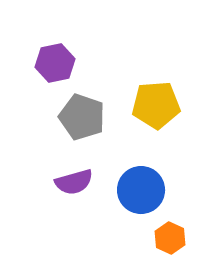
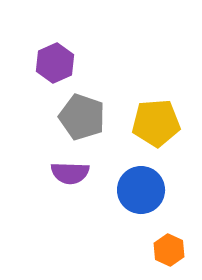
purple hexagon: rotated 12 degrees counterclockwise
yellow pentagon: moved 18 px down
purple semicircle: moved 4 px left, 9 px up; rotated 18 degrees clockwise
orange hexagon: moved 1 px left, 12 px down
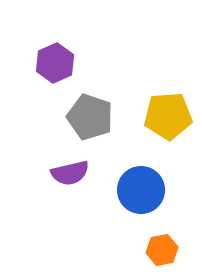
gray pentagon: moved 8 px right
yellow pentagon: moved 12 px right, 7 px up
purple semicircle: rotated 15 degrees counterclockwise
orange hexagon: moved 7 px left; rotated 24 degrees clockwise
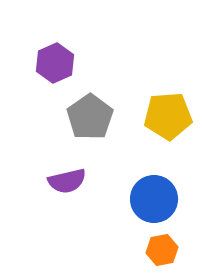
gray pentagon: rotated 18 degrees clockwise
purple semicircle: moved 3 px left, 8 px down
blue circle: moved 13 px right, 9 px down
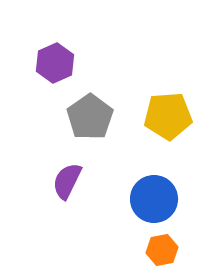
purple semicircle: rotated 129 degrees clockwise
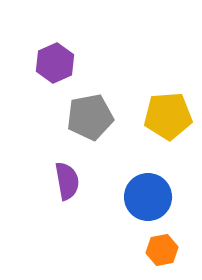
gray pentagon: rotated 24 degrees clockwise
purple semicircle: rotated 144 degrees clockwise
blue circle: moved 6 px left, 2 px up
